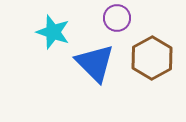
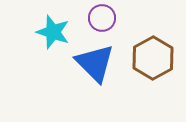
purple circle: moved 15 px left
brown hexagon: moved 1 px right
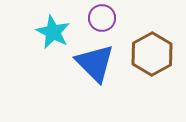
cyan star: rotated 8 degrees clockwise
brown hexagon: moved 1 px left, 4 px up
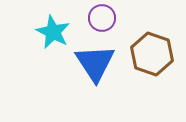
brown hexagon: rotated 12 degrees counterclockwise
blue triangle: rotated 12 degrees clockwise
